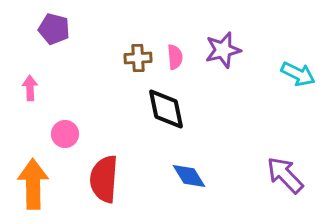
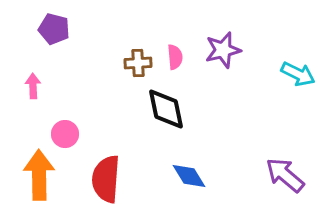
brown cross: moved 5 px down
pink arrow: moved 3 px right, 2 px up
purple arrow: rotated 6 degrees counterclockwise
red semicircle: moved 2 px right
orange arrow: moved 6 px right, 9 px up
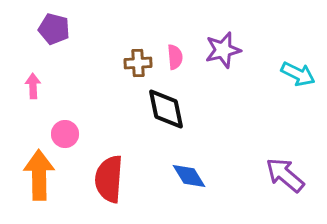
red semicircle: moved 3 px right
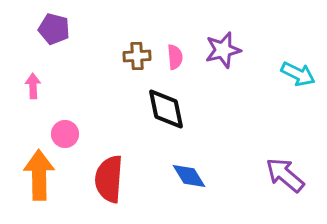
brown cross: moved 1 px left, 7 px up
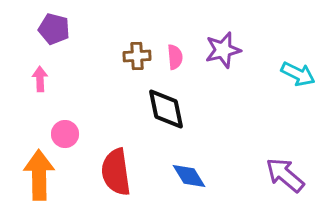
pink arrow: moved 7 px right, 7 px up
red semicircle: moved 7 px right, 7 px up; rotated 12 degrees counterclockwise
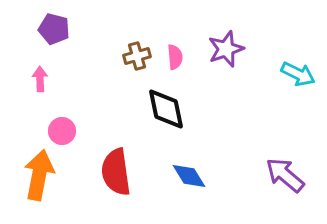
purple star: moved 3 px right, 1 px up; rotated 6 degrees counterclockwise
brown cross: rotated 12 degrees counterclockwise
pink circle: moved 3 px left, 3 px up
orange arrow: rotated 12 degrees clockwise
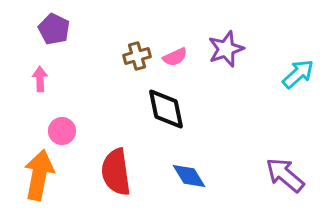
purple pentagon: rotated 12 degrees clockwise
pink semicircle: rotated 70 degrees clockwise
cyan arrow: rotated 68 degrees counterclockwise
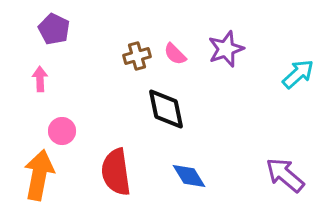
pink semicircle: moved 3 px up; rotated 70 degrees clockwise
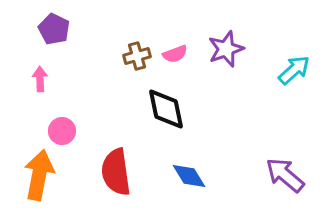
pink semicircle: rotated 65 degrees counterclockwise
cyan arrow: moved 4 px left, 4 px up
